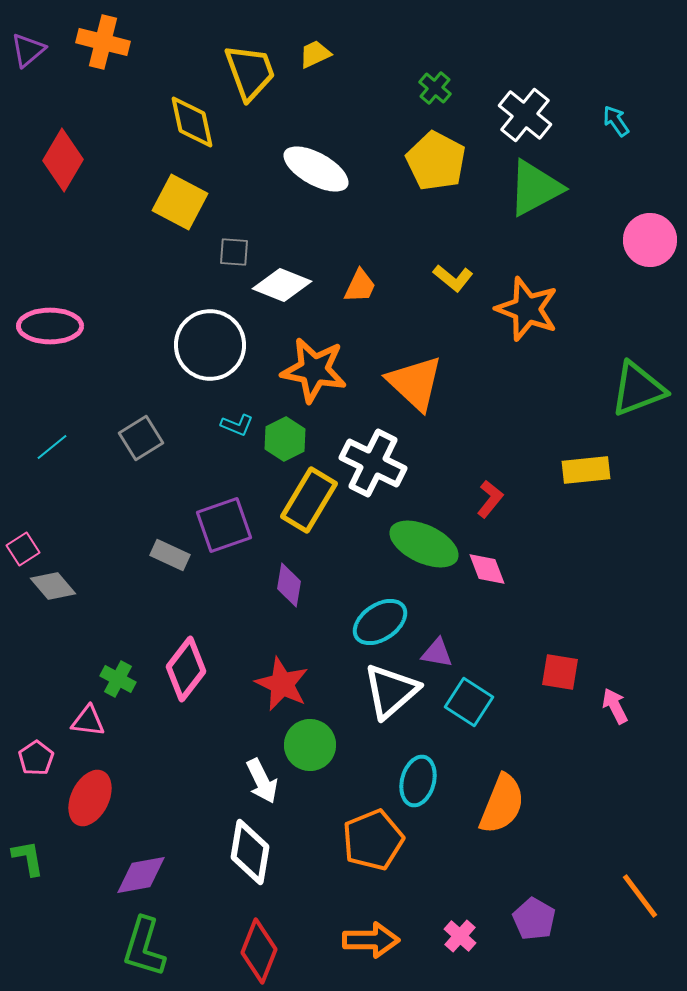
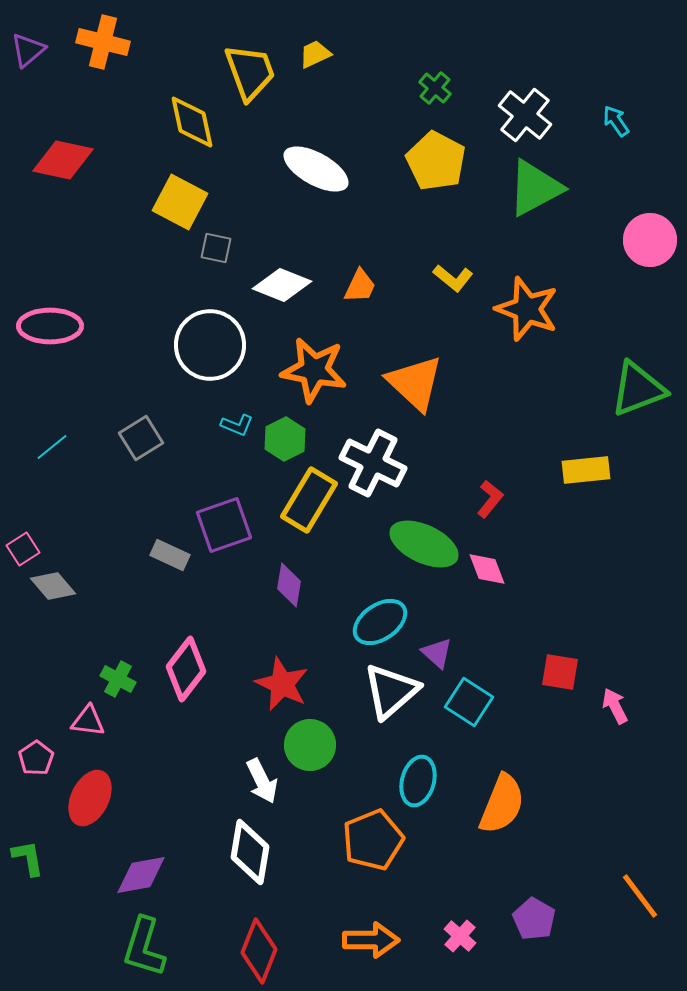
red diamond at (63, 160): rotated 72 degrees clockwise
gray square at (234, 252): moved 18 px left, 4 px up; rotated 8 degrees clockwise
purple triangle at (437, 653): rotated 32 degrees clockwise
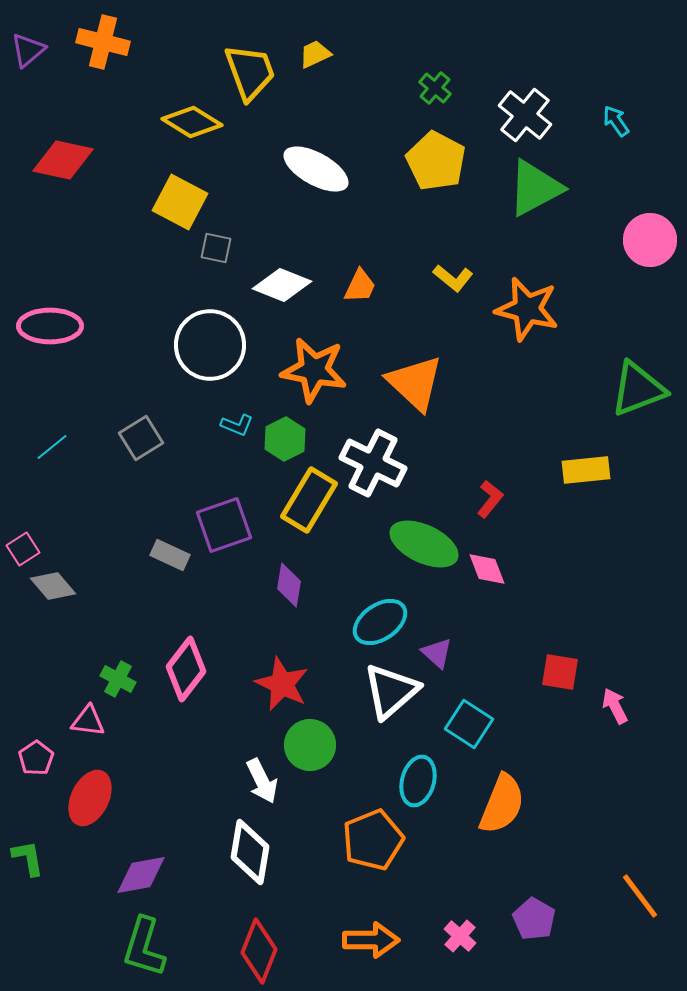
yellow diamond at (192, 122): rotated 46 degrees counterclockwise
orange star at (527, 309): rotated 6 degrees counterclockwise
cyan square at (469, 702): moved 22 px down
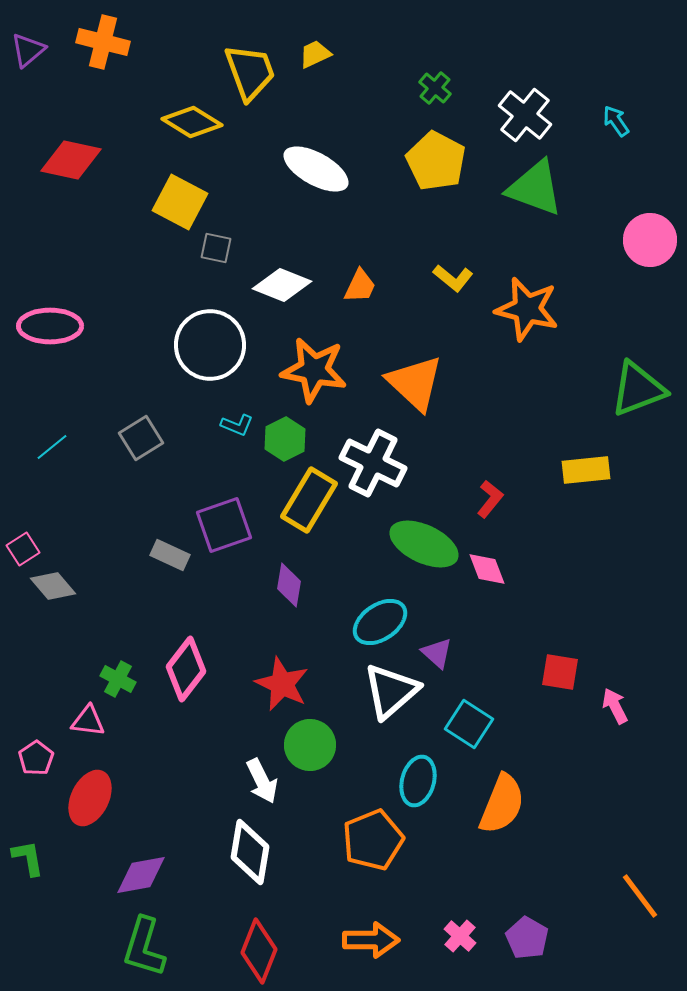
red diamond at (63, 160): moved 8 px right
green triangle at (535, 188): rotated 48 degrees clockwise
purple pentagon at (534, 919): moved 7 px left, 19 px down
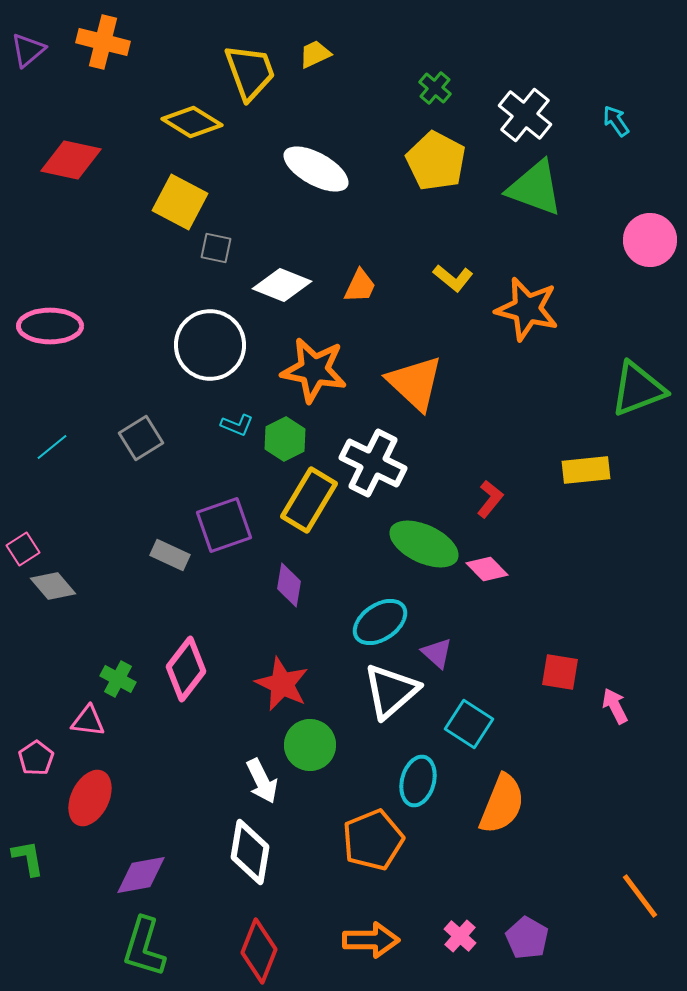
pink diamond at (487, 569): rotated 24 degrees counterclockwise
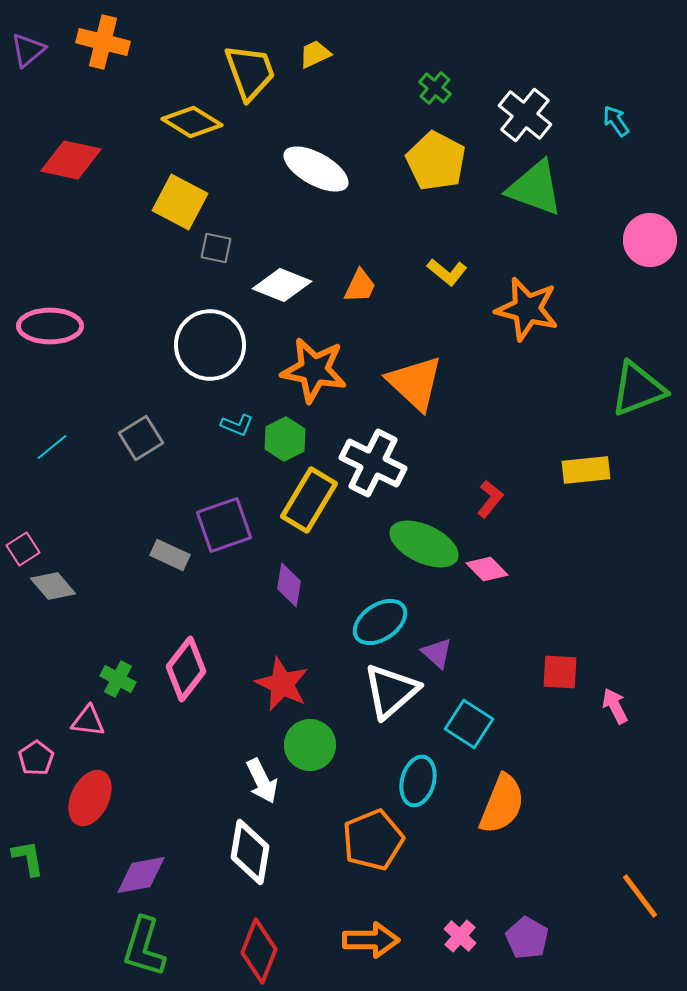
yellow L-shape at (453, 278): moved 6 px left, 6 px up
red square at (560, 672): rotated 6 degrees counterclockwise
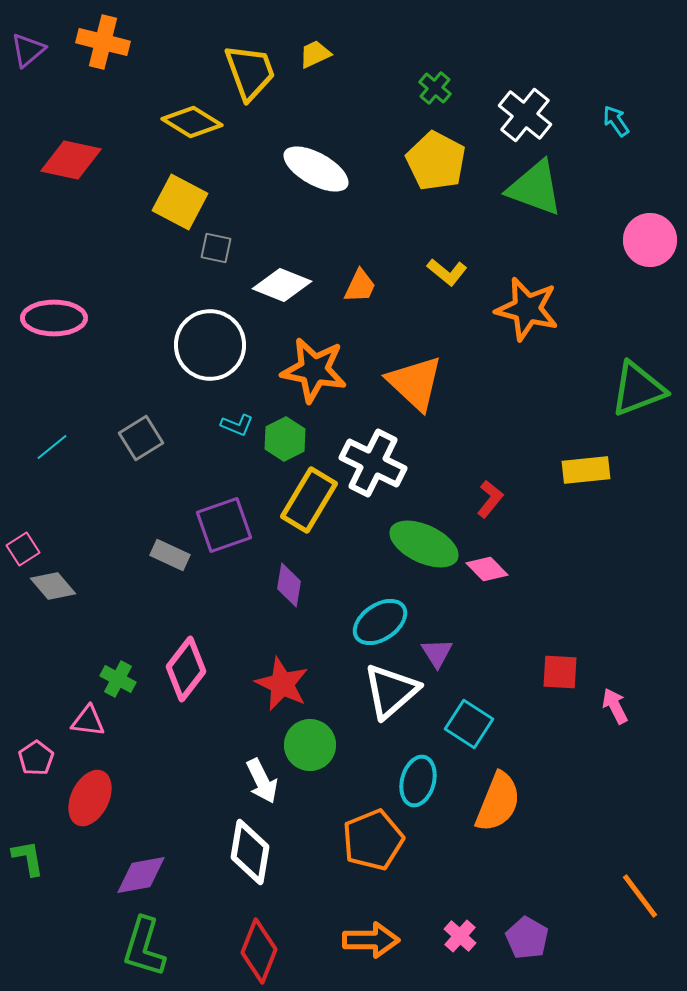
pink ellipse at (50, 326): moved 4 px right, 8 px up
purple triangle at (437, 653): rotated 16 degrees clockwise
orange semicircle at (502, 804): moved 4 px left, 2 px up
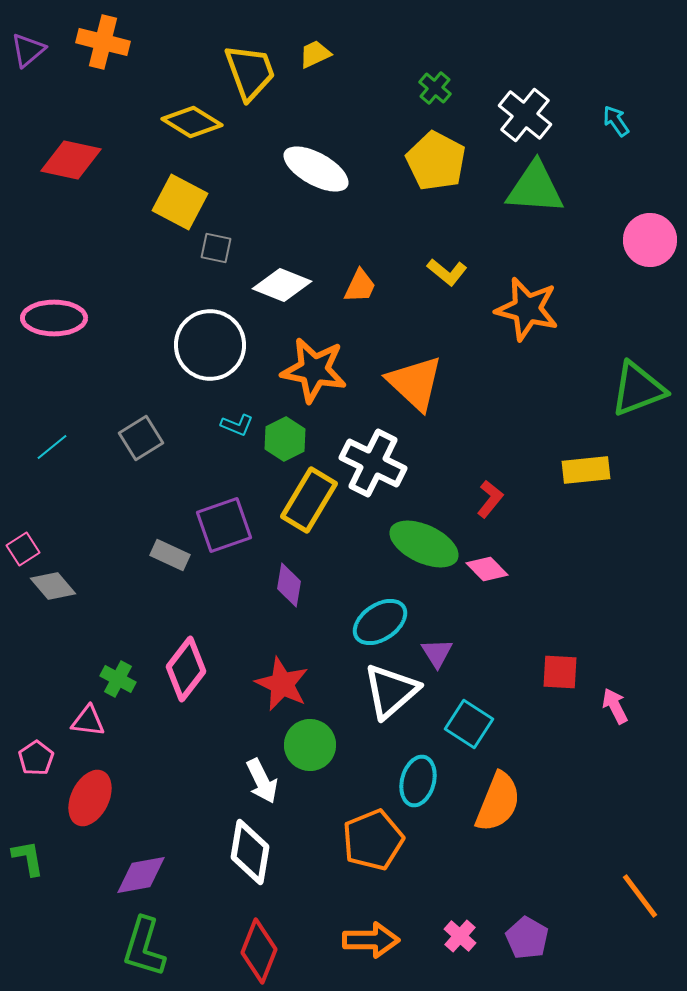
green triangle at (535, 188): rotated 16 degrees counterclockwise
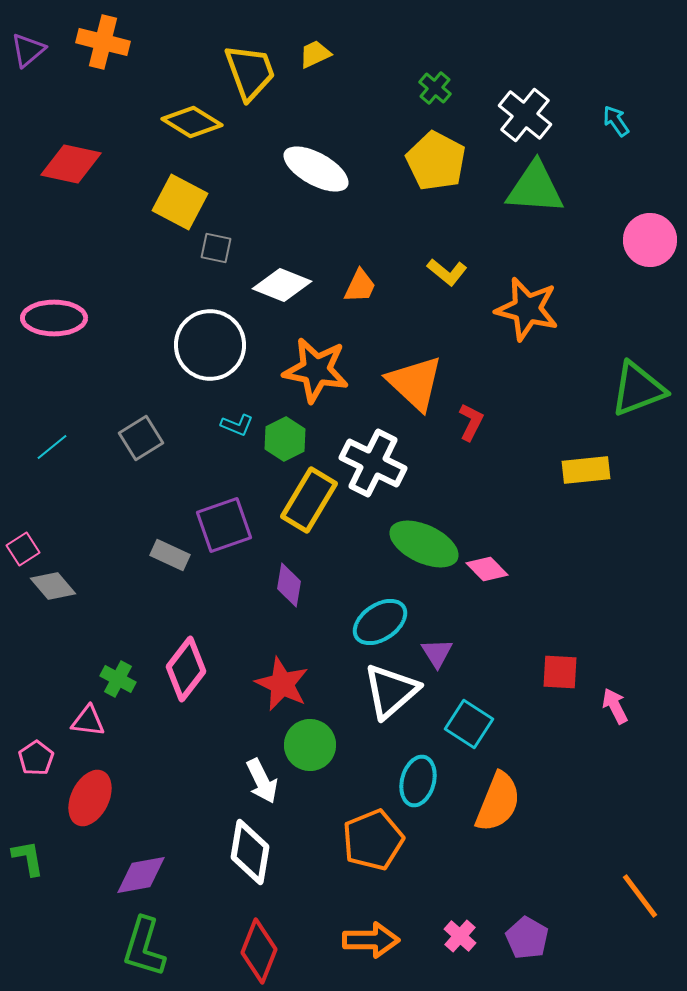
red diamond at (71, 160): moved 4 px down
orange star at (314, 370): moved 2 px right
red L-shape at (490, 499): moved 19 px left, 77 px up; rotated 12 degrees counterclockwise
